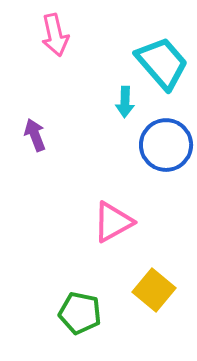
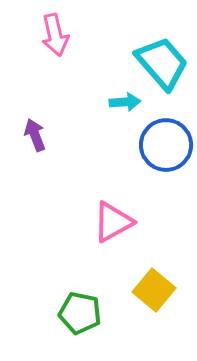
cyan arrow: rotated 96 degrees counterclockwise
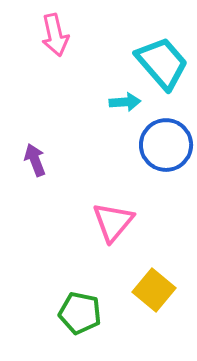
purple arrow: moved 25 px down
pink triangle: rotated 21 degrees counterclockwise
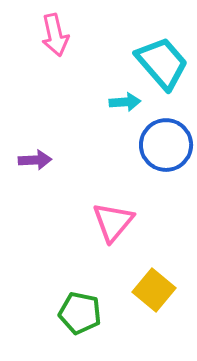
purple arrow: rotated 108 degrees clockwise
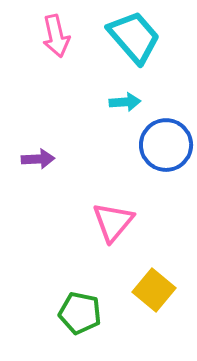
pink arrow: moved 1 px right, 1 px down
cyan trapezoid: moved 28 px left, 26 px up
purple arrow: moved 3 px right, 1 px up
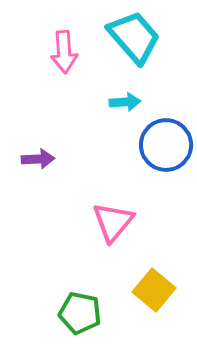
pink arrow: moved 8 px right, 16 px down; rotated 9 degrees clockwise
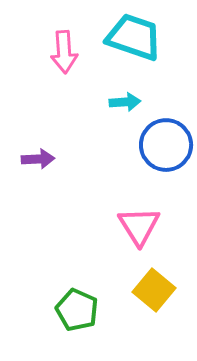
cyan trapezoid: rotated 30 degrees counterclockwise
pink triangle: moved 26 px right, 4 px down; rotated 12 degrees counterclockwise
green pentagon: moved 3 px left, 3 px up; rotated 12 degrees clockwise
